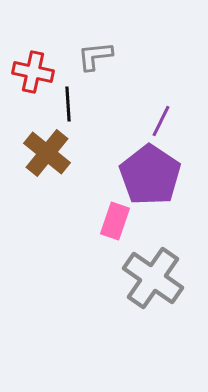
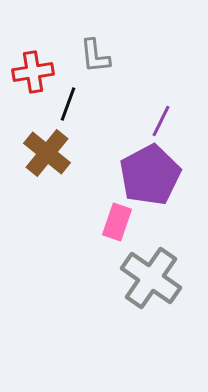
gray L-shape: rotated 90 degrees counterclockwise
red cross: rotated 21 degrees counterclockwise
black line: rotated 24 degrees clockwise
purple pentagon: rotated 10 degrees clockwise
pink rectangle: moved 2 px right, 1 px down
gray cross: moved 2 px left
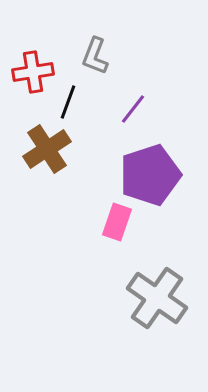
gray L-shape: rotated 27 degrees clockwise
black line: moved 2 px up
purple line: moved 28 px left, 12 px up; rotated 12 degrees clockwise
brown cross: moved 4 px up; rotated 18 degrees clockwise
purple pentagon: rotated 10 degrees clockwise
gray cross: moved 6 px right, 20 px down
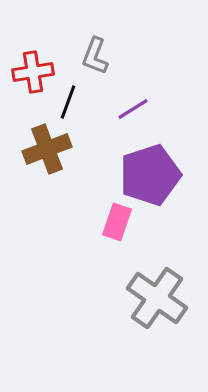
purple line: rotated 20 degrees clockwise
brown cross: rotated 12 degrees clockwise
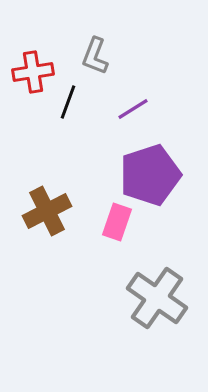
brown cross: moved 62 px down; rotated 6 degrees counterclockwise
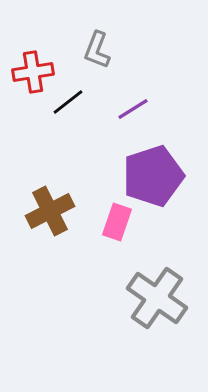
gray L-shape: moved 2 px right, 6 px up
black line: rotated 32 degrees clockwise
purple pentagon: moved 3 px right, 1 px down
brown cross: moved 3 px right
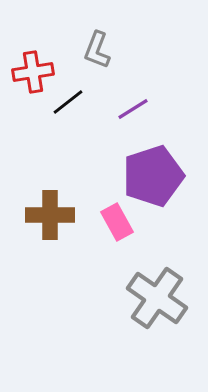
brown cross: moved 4 px down; rotated 27 degrees clockwise
pink rectangle: rotated 48 degrees counterclockwise
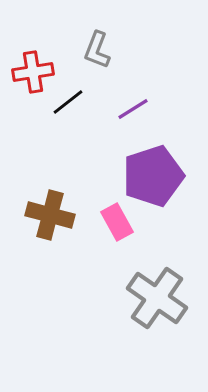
brown cross: rotated 15 degrees clockwise
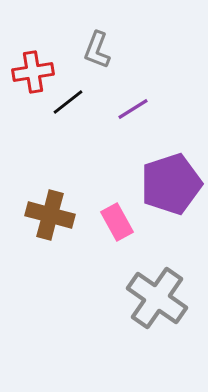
purple pentagon: moved 18 px right, 8 px down
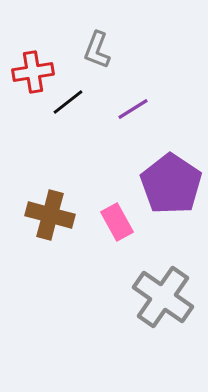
purple pentagon: rotated 20 degrees counterclockwise
gray cross: moved 6 px right, 1 px up
